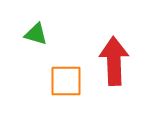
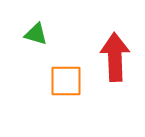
red arrow: moved 1 px right, 4 px up
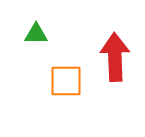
green triangle: rotated 15 degrees counterclockwise
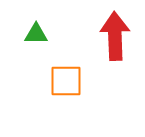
red arrow: moved 21 px up
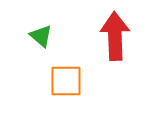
green triangle: moved 5 px right, 2 px down; rotated 40 degrees clockwise
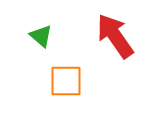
red arrow: rotated 33 degrees counterclockwise
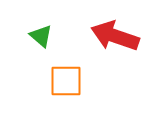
red arrow: rotated 36 degrees counterclockwise
